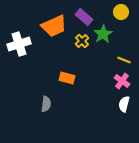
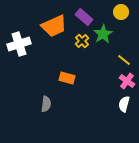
yellow line: rotated 16 degrees clockwise
pink cross: moved 5 px right
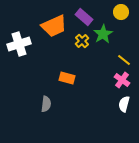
pink cross: moved 5 px left, 1 px up
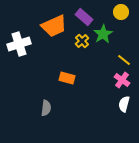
gray semicircle: moved 4 px down
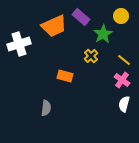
yellow circle: moved 4 px down
purple rectangle: moved 3 px left
yellow cross: moved 9 px right, 15 px down
orange rectangle: moved 2 px left, 2 px up
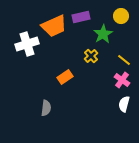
purple rectangle: rotated 54 degrees counterclockwise
white cross: moved 8 px right
orange rectangle: moved 1 px down; rotated 49 degrees counterclockwise
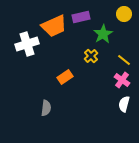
yellow circle: moved 3 px right, 2 px up
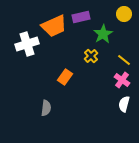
orange rectangle: rotated 21 degrees counterclockwise
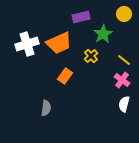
orange trapezoid: moved 5 px right, 17 px down
orange rectangle: moved 1 px up
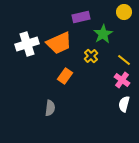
yellow circle: moved 2 px up
gray semicircle: moved 4 px right
